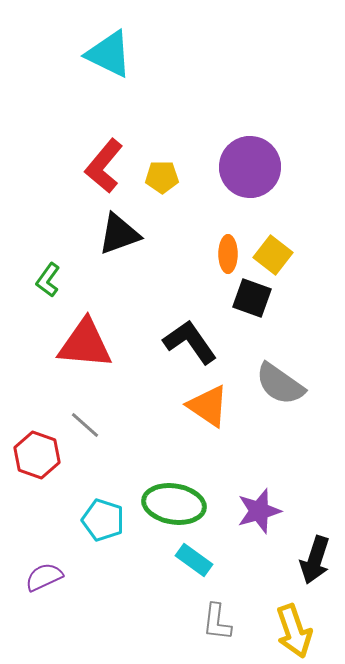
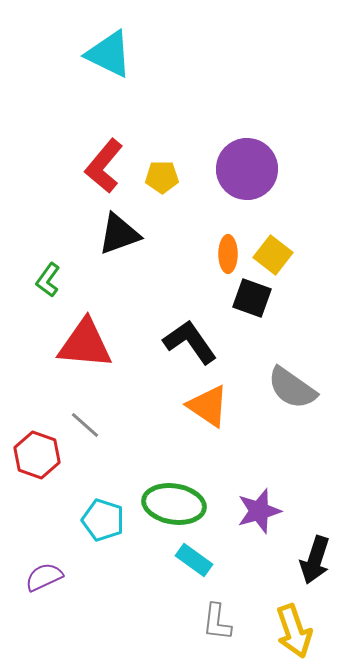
purple circle: moved 3 px left, 2 px down
gray semicircle: moved 12 px right, 4 px down
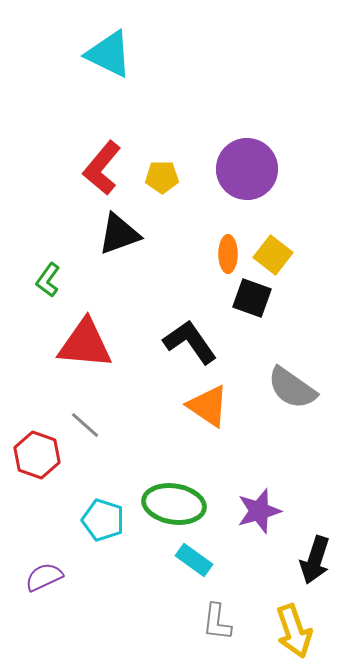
red L-shape: moved 2 px left, 2 px down
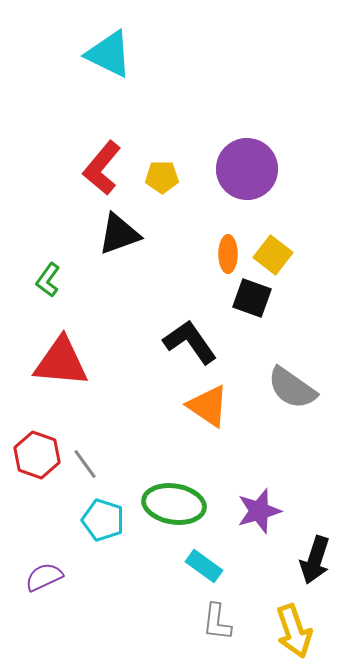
red triangle: moved 24 px left, 18 px down
gray line: moved 39 px down; rotated 12 degrees clockwise
cyan rectangle: moved 10 px right, 6 px down
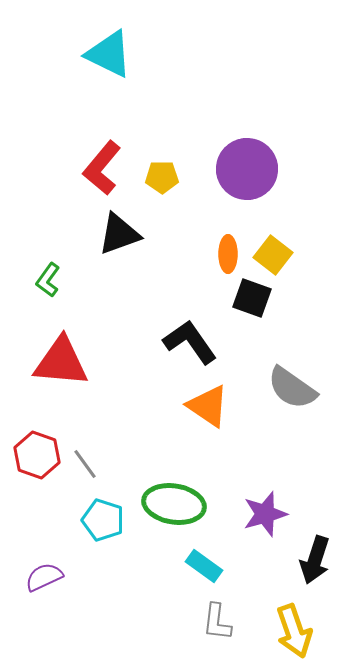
purple star: moved 6 px right, 3 px down
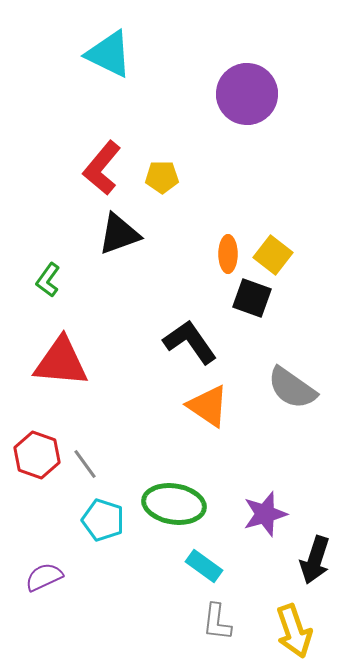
purple circle: moved 75 px up
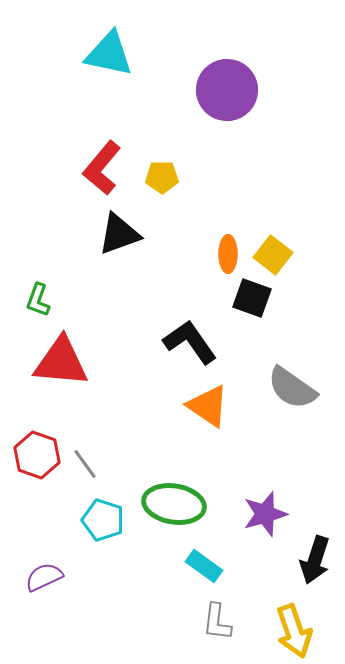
cyan triangle: rotated 14 degrees counterclockwise
purple circle: moved 20 px left, 4 px up
green L-shape: moved 10 px left, 20 px down; rotated 16 degrees counterclockwise
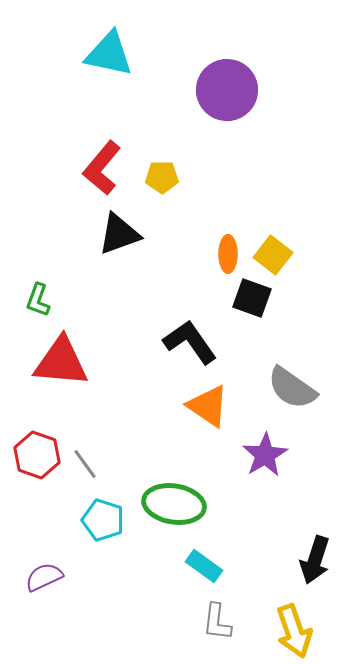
purple star: moved 59 px up; rotated 15 degrees counterclockwise
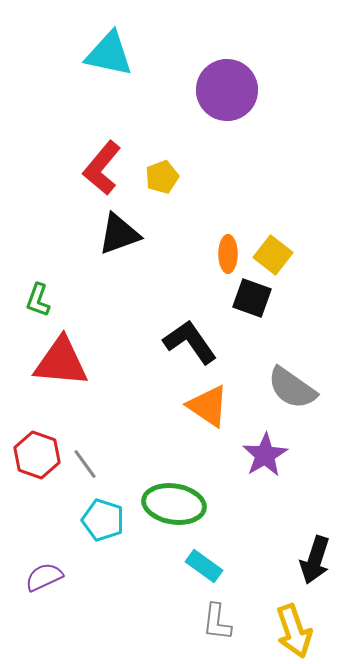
yellow pentagon: rotated 20 degrees counterclockwise
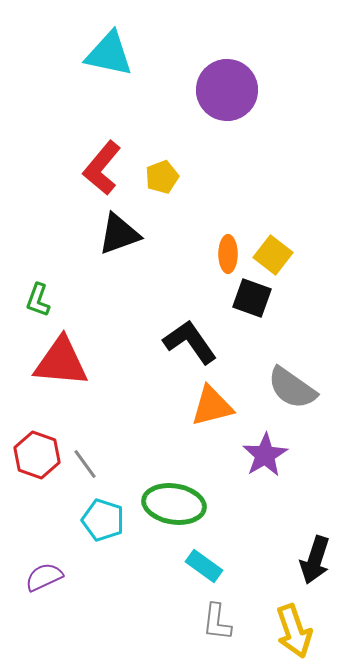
orange triangle: moved 4 px right; rotated 48 degrees counterclockwise
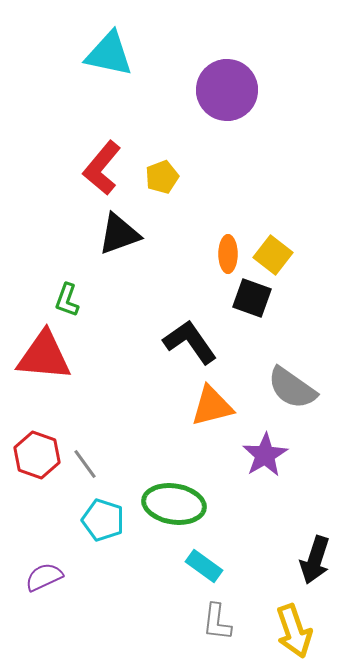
green L-shape: moved 29 px right
red triangle: moved 17 px left, 6 px up
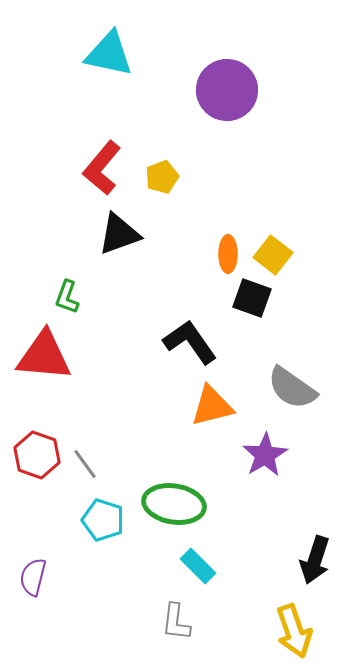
green L-shape: moved 3 px up
cyan rectangle: moved 6 px left; rotated 9 degrees clockwise
purple semicircle: moved 11 px left; rotated 51 degrees counterclockwise
gray L-shape: moved 41 px left
